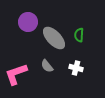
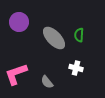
purple circle: moved 9 px left
gray semicircle: moved 16 px down
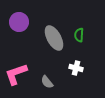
gray ellipse: rotated 15 degrees clockwise
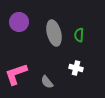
gray ellipse: moved 5 px up; rotated 15 degrees clockwise
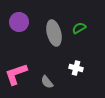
green semicircle: moved 7 px up; rotated 56 degrees clockwise
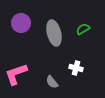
purple circle: moved 2 px right, 1 px down
green semicircle: moved 4 px right, 1 px down
gray semicircle: moved 5 px right
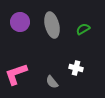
purple circle: moved 1 px left, 1 px up
gray ellipse: moved 2 px left, 8 px up
